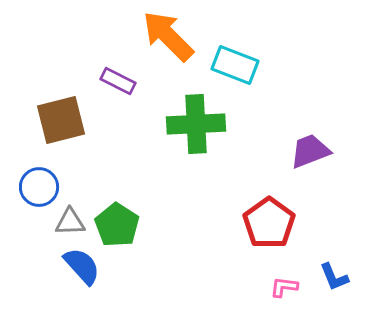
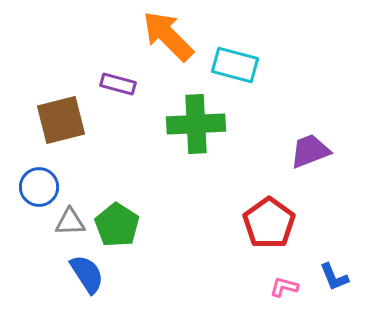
cyan rectangle: rotated 6 degrees counterclockwise
purple rectangle: moved 3 px down; rotated 12 degrees counterclockwise
blue semicircle: moved 5 px right, 8 px down; rotated 9 degrees clockwise
pink L-shape: rotated 8 degrees clockwise
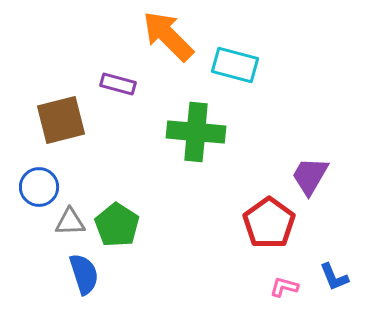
green cross: moved 8 px down; rotated 8 degrees clockwise
purple trapezoid: moved 25 px down; rotated 39 degrees counterclockwise
blue semicircle: moved 3 px left; rotated 15 degrees clockwise
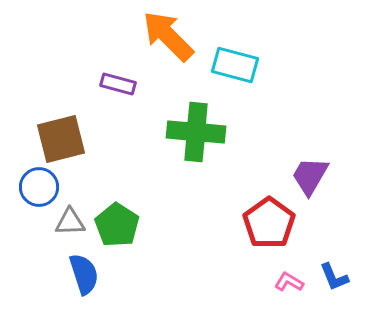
brown square: moved 19 px down
pink L-shape: moved 5 px right, 5 px up; rotated 16 degrees clockwise
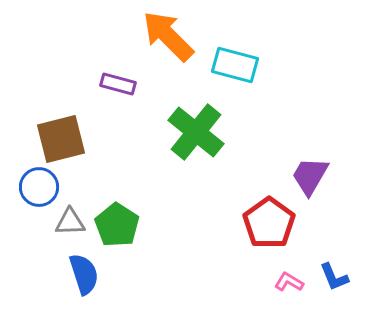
green cross: rotated 34 degrees clockwise
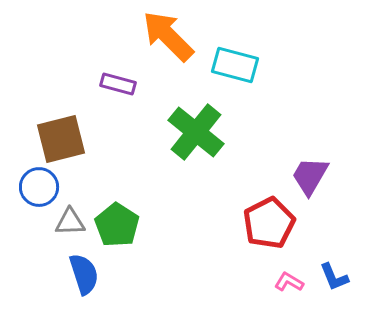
red pentagon: rotated 9 degrees clockwise
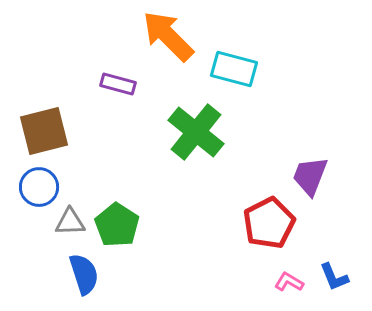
cyan rectangle: moved 1 px left, 4 px down
brown square: moved 17 px left, 8 px up
purple trapezoid: rotated 9 degrees counterclockwise
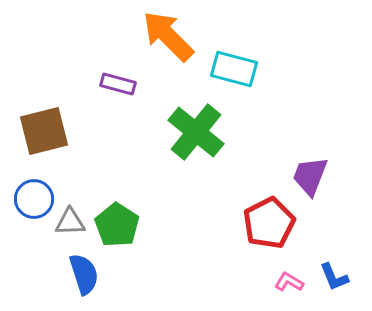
blue circle: moved 5 px left, 12 px down
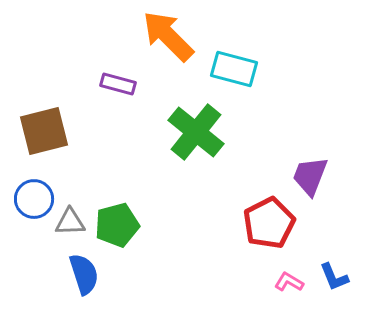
green pentagon: rotated 24 degrees clockwise
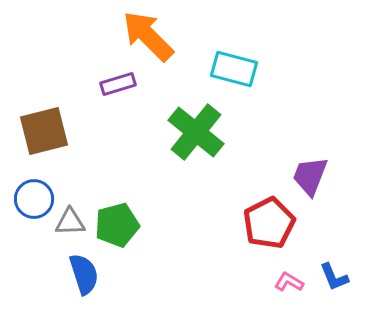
orange arrow: moved 20 px left
purple rectangle: rotated 32 degrees counterclockwise
